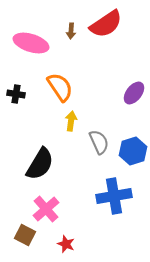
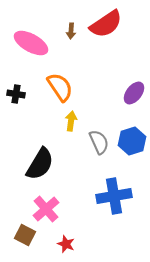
pink ellipse: rotated 12 degrees clockwise
blue hexagon: moved 1 px left, 10 px up
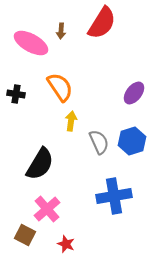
red semicircle: moved 4 px left, 1 px up; rotated 24 degrees counterclockwise
brown arrow: moved 10 px left
pink cross: moved 1 px right
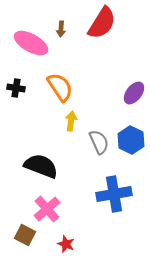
brown arrow: moved 2 px up
black cross: moved 6 px up
blue hexagon: moved 1 px left, 1 px up; rotated 16 degrees counterclockwise
black semicircle: moved 1 px right, 2 px down; rotated 100 degrees counterclockwise
blue cross: moved 2 px up
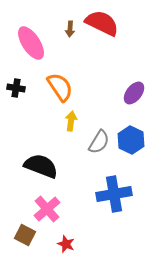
red semicircle: rotated 96 degrees counterclockwise
brown arrow: moved 9 px right
pink ellipse: rotated 28 degrees clockwise
gray semicircle: rotated 55 degrees clockwise
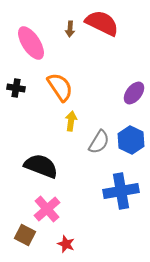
blue cross: moved 7 px right, 3 px up
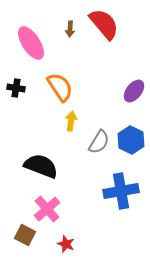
red semicircle: moved 2 px right, 1 px down; rotated 24 degrees clockwise
purple ellipse: moved 2 px up
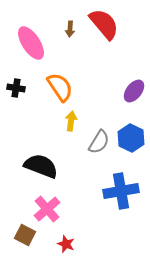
blue hexagon: moved 2 px up
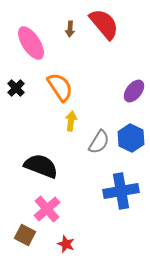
black cross: rotated 36 degrees clockwise
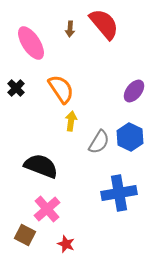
orange semicircle: moved 1 px right, 2 px down
blue hexagon: moved 1 px left, 1 px up
blue cross: moved 2 px left, 2 px down
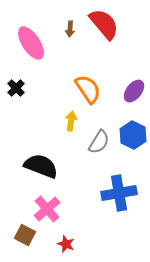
orange semicircle: moved 27 px right
blue hexagon: moved 3 px right, 2 px up
